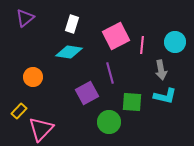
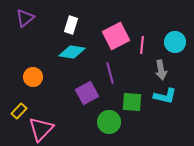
white rectangle: moved 1 px left, 1 px down
cyan diamond: moved 3 px right
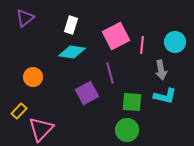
green circle: moved 18 px right, 8 px down
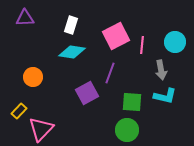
purple triangle: rotated 36 degrees clockwise
purple line: rotated 35 degrees clockwise
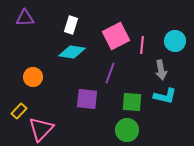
cyan circle: moved 1 px up
purple square: moved 6 px down; rotated 35 degrees clockwise
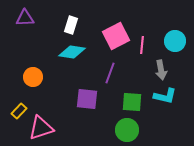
pink triangle: moved 1 px up; rotated 28 degrees clockwise
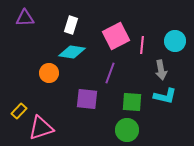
orange circle: moved 16 px right, 4 px up
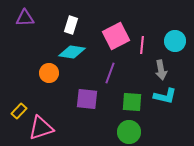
green circle: moved 2 px right, 2 px down
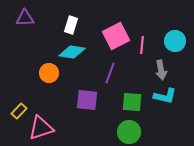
purple square: moved 1 px down
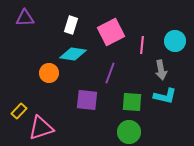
pink square: moved 5 px left, 4 px up
cyan diamond: moved 1 px right, 2 px down
